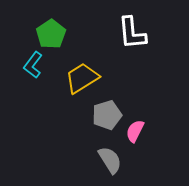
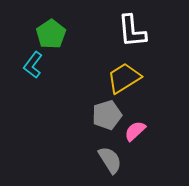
white L-shape: moved 2 px up
yellow trapezoid: moved 42 px right
pink semicircle: rotated 20 degrees clockwise
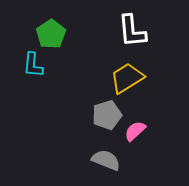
cyan L-shape: rotated 32 degrees counterclockwise
yellow trapezoid: moved 3 px right
gray semicircle: moved 4 px left; rotated 36 degrees counterclockwise
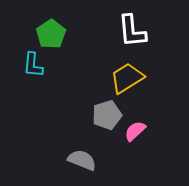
gray semicircle: moved 24 px left
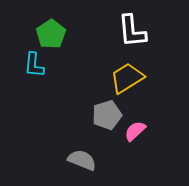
cyan L-shape: moved 1 px right
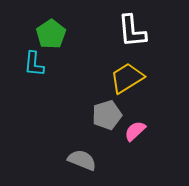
cyan L-shape: moved 1 px up
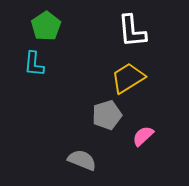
green pentagon: moved 5 px left, 8 px up
yellow trapezoid: moved 1 px right
pink semicircle: moved 8 px right, 5 px down
